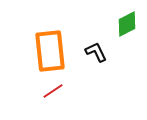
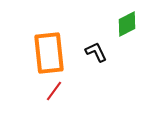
orange rectangle: moved 1 px left, 2 px down
red line: moved 1 px right; rotated 20 degrees counterclockwise
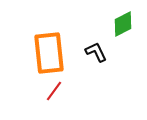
green diamond: moved 4 px left
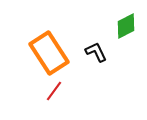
green diamond: moved 3 px right, 2 px down
orange rectangle: rotated 27 degrees counterclockwise
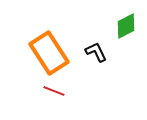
red line: rotated 75 degrees clockwise
